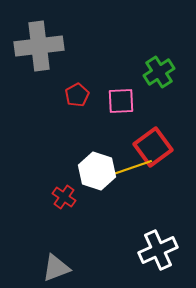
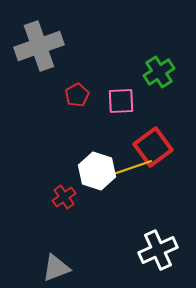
gray cross: rotated 12 degrees counterclockwise
red cross: rotated 20 degrees clockwise
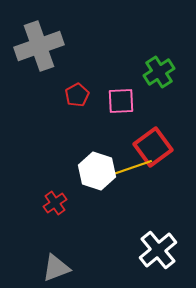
red cross: moved 9 px left, 6 px down
white cross: rotated 15 degrees counterclockwise
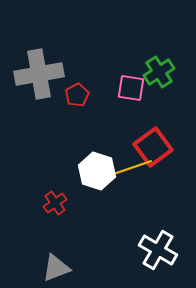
gray cross: moved 28 px down; rotated 9 degrees clockwise
pink square: moved 10 px right, 13 px up; rotated 12 degrees clockwise
white cross: rotated 21 degrees counterclockwise
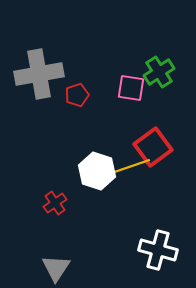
red pentagon: rotated 10 degrees clockwise
yellow line: moved 2 px left, 1 px up
white cross: rotated 15 degrees counterclockwise
gray triangle: rotated 36 degrees counterclockwise
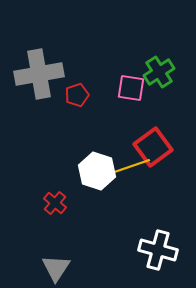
red cross: rotated 15 degrees counterclockwise
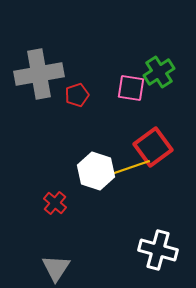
yellow line: moved 1 px down
white hexagon: moved 1 px left
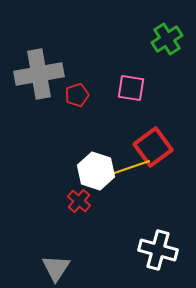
green cross: moved 8 px right, 33 px up
red cross: moved 24 px right, 2 px up
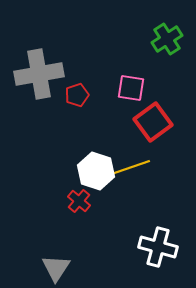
red square: moved 25 px up
white cross: moved 3 px up
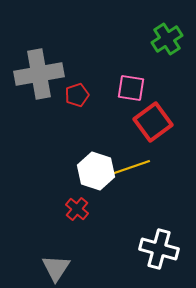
red cross: moved 2 px left, 8 px down
white cross: moved 1 px right, 2 px down
